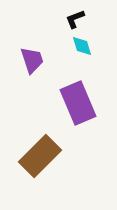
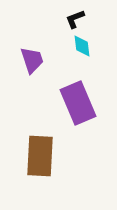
cyan diamond: rotated 10 degrees clockwise
brown rectangle: rotated 42 degrees counterclockwise
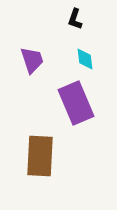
black L-shape: rotated 50 degrees counterclockwise
cyan diamond: moved 3 px right, 13 px down
purple rectangle: moved 2 px left
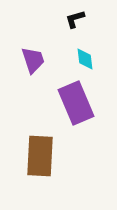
black L-shape: rotated 55 degrees clockwise
purple trapezoid: moved 1 px right
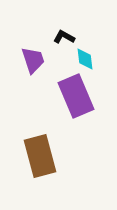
black L-shape: moved 11 px left, 18 px down; rotated 45 degrees clockwise
purple rectangle: moved 7 px up
brown rectangle: rotated 18 degrees counterclockwise
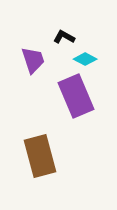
cyan diamond: rotated 55 degrees counterclockwise
